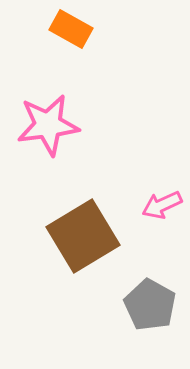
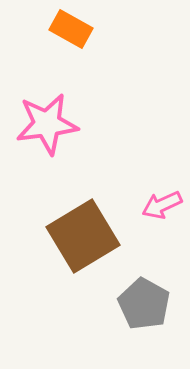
pink star: moved 1 px left, 1 px up
gray pentagon: moved 6 px left, 1 px up
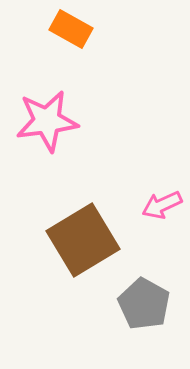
pink star: moved 3 px up
brown square: moved 4 px down
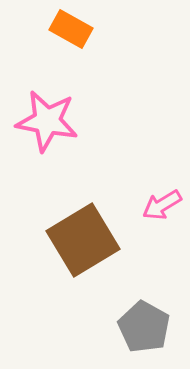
pink star: rotated 18 degrees clockwise
pink arrow: rotated 6 degrees counterclockwise
gray pentagon: moved 23 px down
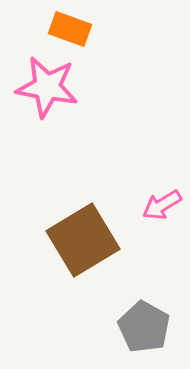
orange rectangle: moved 1 px left; rotated 9 degrees counterclockwise
pink star: moved 34 px up
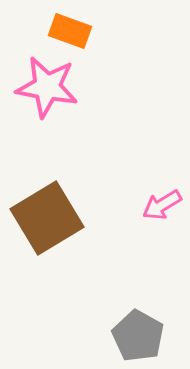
orange rectangle: moved 2 px down
brown square: moved 36 px left, 22 px up
gray pentagon: moved 6 px left, 9 px down
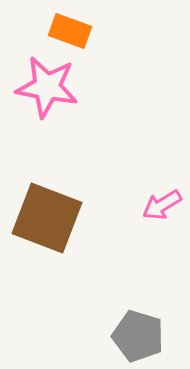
brown square: rotated 38 degrees counterclockwise
gray pentagon: rotated 12 degrees counterclockwise
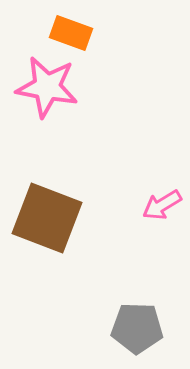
orange rectangle: moved 1 px right, 2 px down
gray pentagon: moved 1 px left, 8 px up; rotated 15 degrees counterclockwise
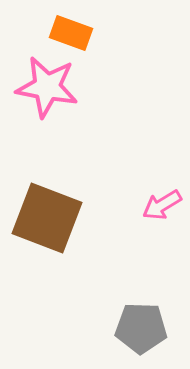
gray pentagon: moved 4 px right
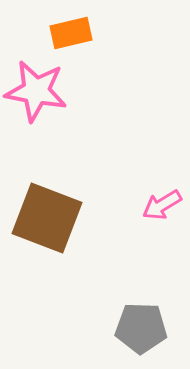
orange rectangle: rotated 33 degrees counterclockwise
pink star: moved 11 px left, 4 px down
